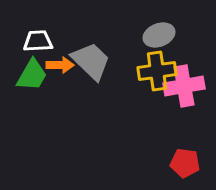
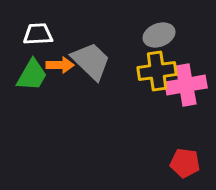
white trapezoid: moved 7 px up
pink cross: moved 2 px right, 1 px up
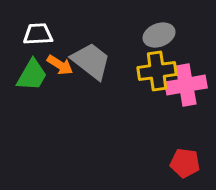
gray trapezoid: rotated 6 degrees counterclockwise
orange arrow: rotated 32 degrees clockwise
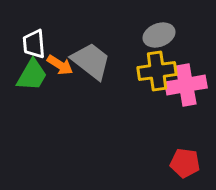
white trapezoid: moved 4 px left, 10 px down; rotated 92 degrees counterclockwise
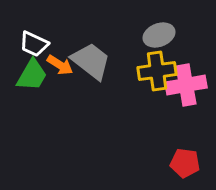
white trapezoid: rotated 60 degrees counterclockwise
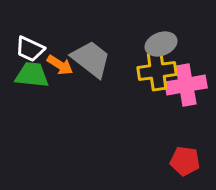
gray ellipse: moved 2 px right, 9 px down
white trapezoid: moved 4 px left, 5 px down
gray trapezoid: moved 2 px up
green trapezoid: rotated 114 degrees counterclockwise
red pentagon: moved 2 px up
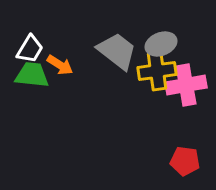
white trapezoid: rotated 84 degrees counterclockwise
gray trapezoid: moved 26 px right, 8 px up
